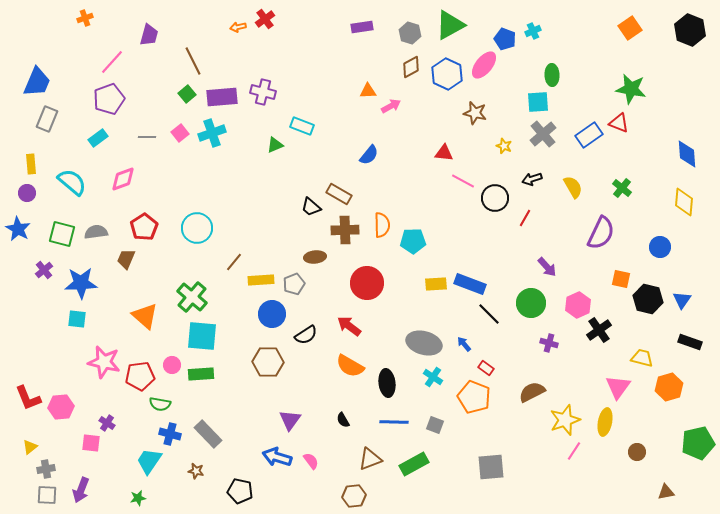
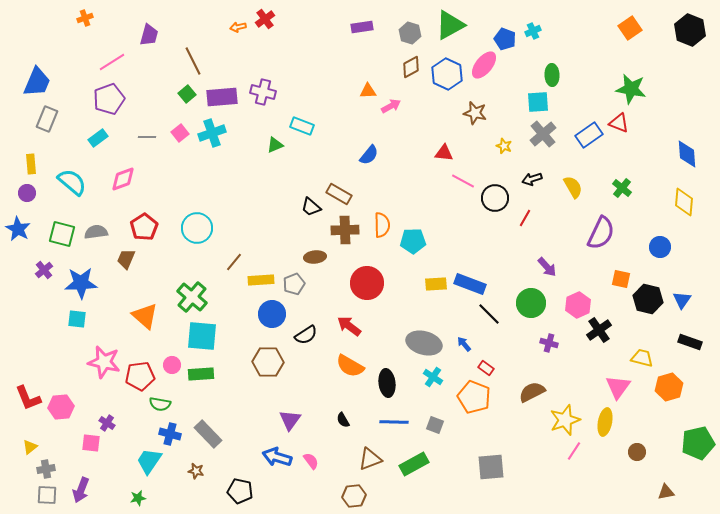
pink line at (112, 62): rotated 16 degrees clockwise
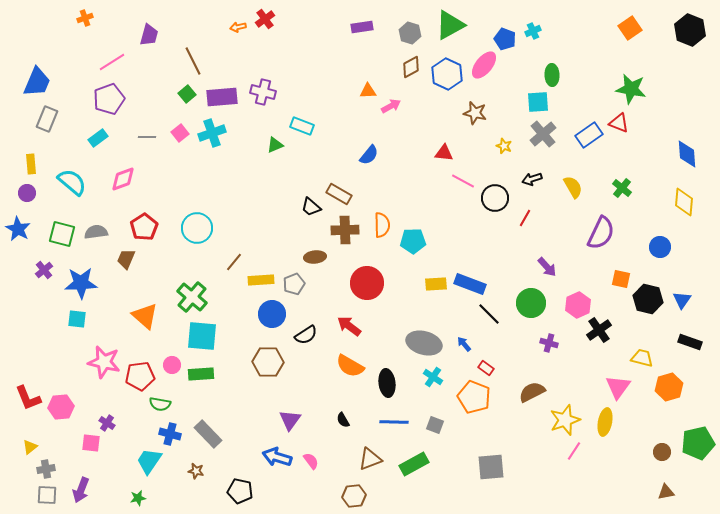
brown circle at (637, 452): moved 25 px right
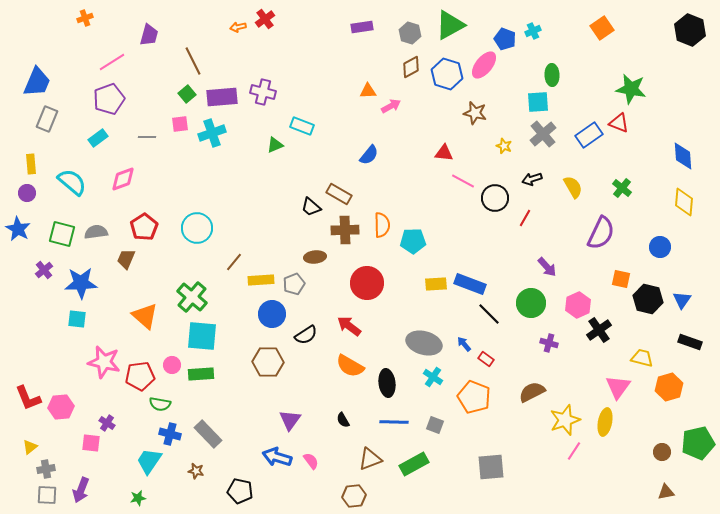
orange square at (630, 28): moved 28 px left
blue hexagon at (447, 74): rotated 8 degrees counterclockwise
pink square at (180, 133): moved 9 px up; rotated 30 degrees clockwise
blue diamond at (687, 154): moved 4 px left, 2 px down
red rectangle at (486, 368): moved 9 px up
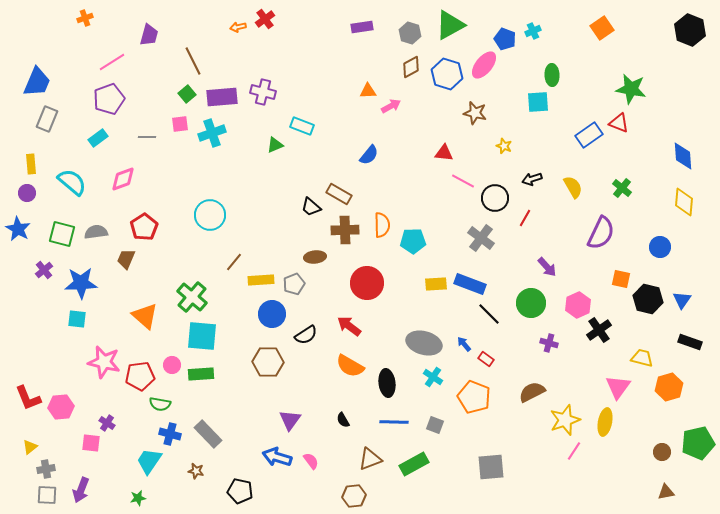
gray cross at (543, 134): moved 62 px left, 104 px down; rotated 12 degrees counterclockwise
cyan circle at (197, 228): moved 13 px right, 13 px up
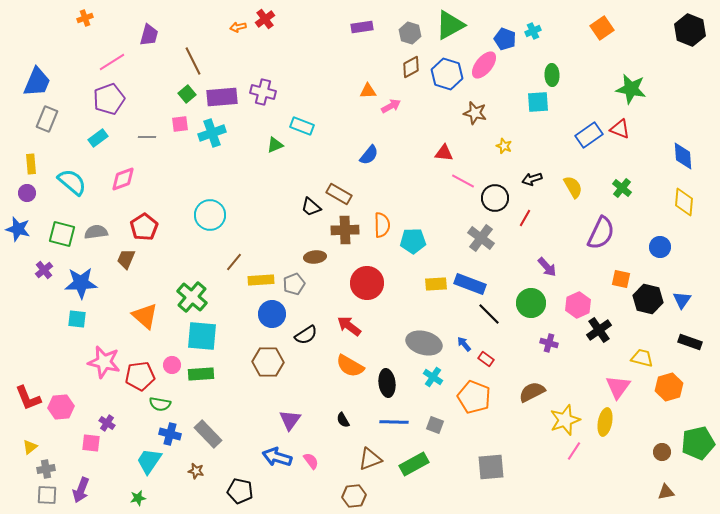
red triangle at (619, 123): moved 1 px right, 6 px down
blue star at (18, 229): rotated 15 degrees counterclockwise
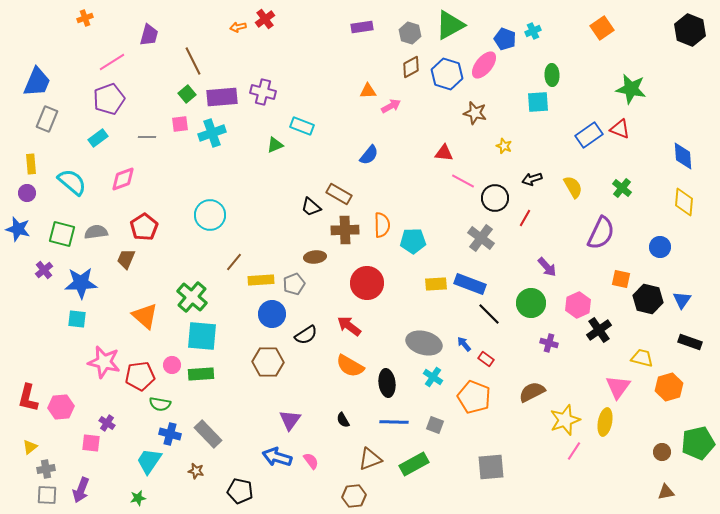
red L-shape at (28, 398): rotated 36 degrees clockwise
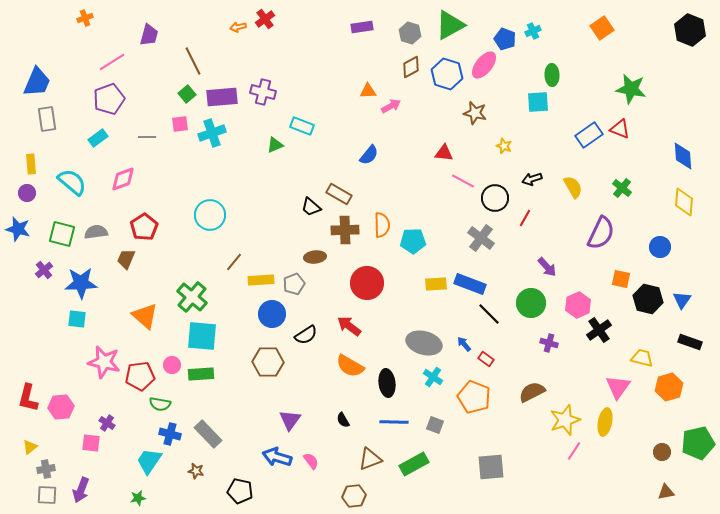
gray rectangle at (47, 119): rotated 30 degrees counterclockwise
